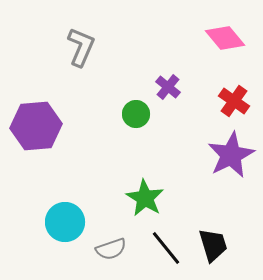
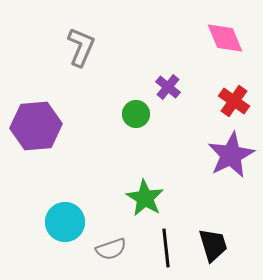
pink diamond: rotated 18 degrees clockwise
black line: rotated 33 degrees clockwise
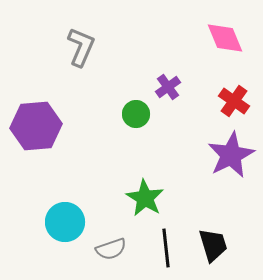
purple cross: rotated 15 degrees clockwise
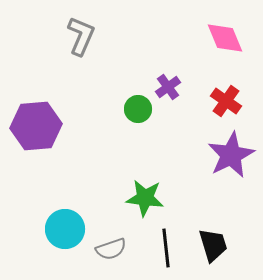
gray L-shape: moved 11 px up
red cross: moved 8 px left
green circle: moved 2 px right, 5 px up
green star: rotated 24 degrees counterclockwise
cyan circle: moved 7 px down
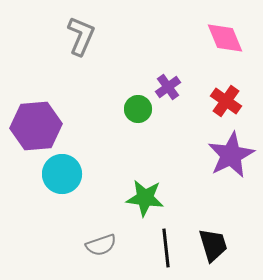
cyan circle: moved 3 px left, 55 px up
gray semicircle: moved 10 px left, 4 px up
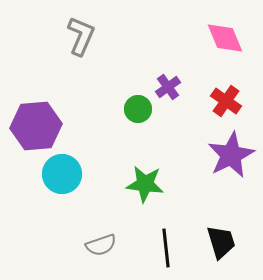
green star: moved 14 px up
black trapezoid: moved 8 px right, 3 px up
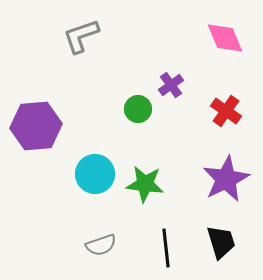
gray L-shape: rotated 132 degrees counterclockwise
purple cross: moved 3 px right, 2 px up
red cross: moved 10 px down
purple star: moved 5 px left, 24 px down
cyan circle: moved 33 px right
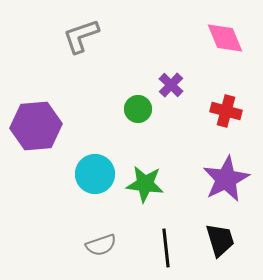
purple cross: rotated 10 degrees counterclockwise
red cross: rotated 20 degrees counterclockwise
black trapezoid: moved 1 px left, 2 px up
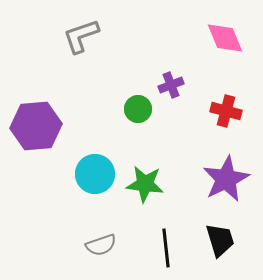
purple cross: rotated 25 degrees clockwise
